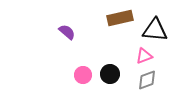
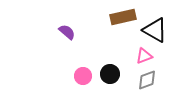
brown rectangle: moved 3 px right, 1 px up
black triangle: rotated 24 degrees clockwise
pink circle: moved 1 px down
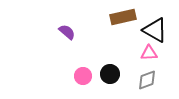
pink triangle: moved 5 px right, 3 px up; rotated 18 degrees clockwise
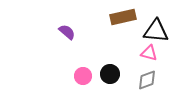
black triangle: moved 1 px right, 1 px down; rotated 24 degrees counterclockwise
pink triangle: rotated 18 degrees clockwise
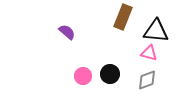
brown rectangle: rotated 55 degrees counterclockwise
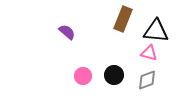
brown rectangle: moved 2 px down
black circle: moved 4 px right, 1 px down
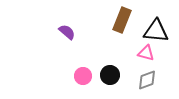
brown rectangle: moved 1 px left, 1 px down
pink triangle: moved 3 px left
black circle: moved 4 px left
